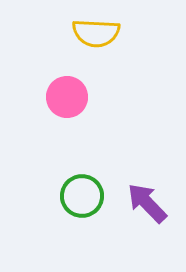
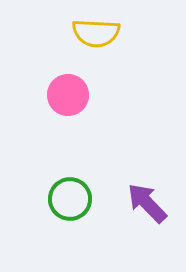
pink circle: moved 1 px right, 2 px up
green circle: moved 12 px left, 3 px down
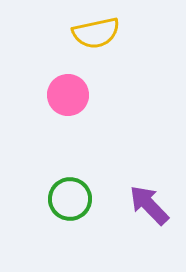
yellow semicircle: rotated 15 degrees counterclockwise
purple arrow: moved 2 px right, 2 px down
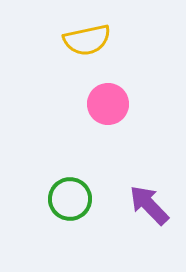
yellow semicircle: moved 9 px left, 7 px down
pink circle: moved 40 px right, 9 px down
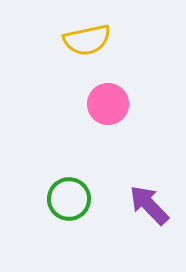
green circle: moved 1 px left
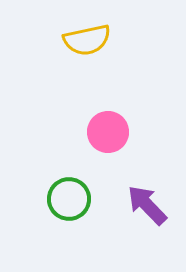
pink circle: moved 28 px down
purple arrow: moved 2 px left
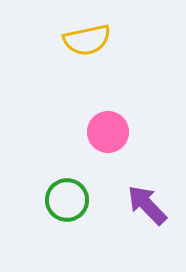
green circle: moved 2 px left, 1 px down
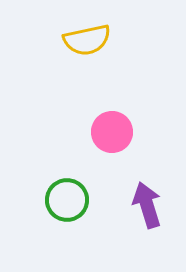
pink circle: moved 4 px right
purple arrow: rotated 27 degrees clockwise
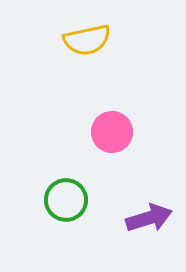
green circle: moved 1 px left
purple arrow: moved 2 px right, 13 px down; rotated 90 degrees clockwise
